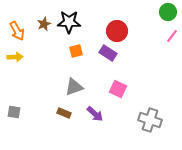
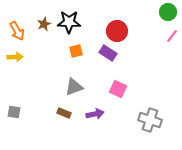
purple arrow: rotated 54 degrees counterclockwise
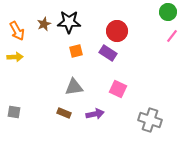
gray triangle: rotated 12 degrees clockwise
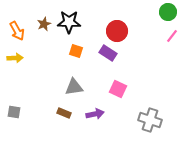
orange square: rotated 32 degrees clockwise
yellow arrow: moved 1 px down
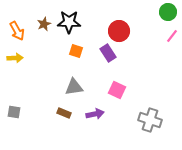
red circle: moved 2 px right
purple rectangle: rotated 24 degrees clockwise
pink square: moved 1 px left, 1 px down
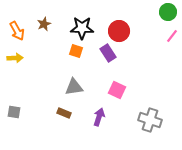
black star: moved 13 px right, 6 px down
purple arrow: moved 4 px right, 3 px down; rotated 60 degrees counterclockwise
